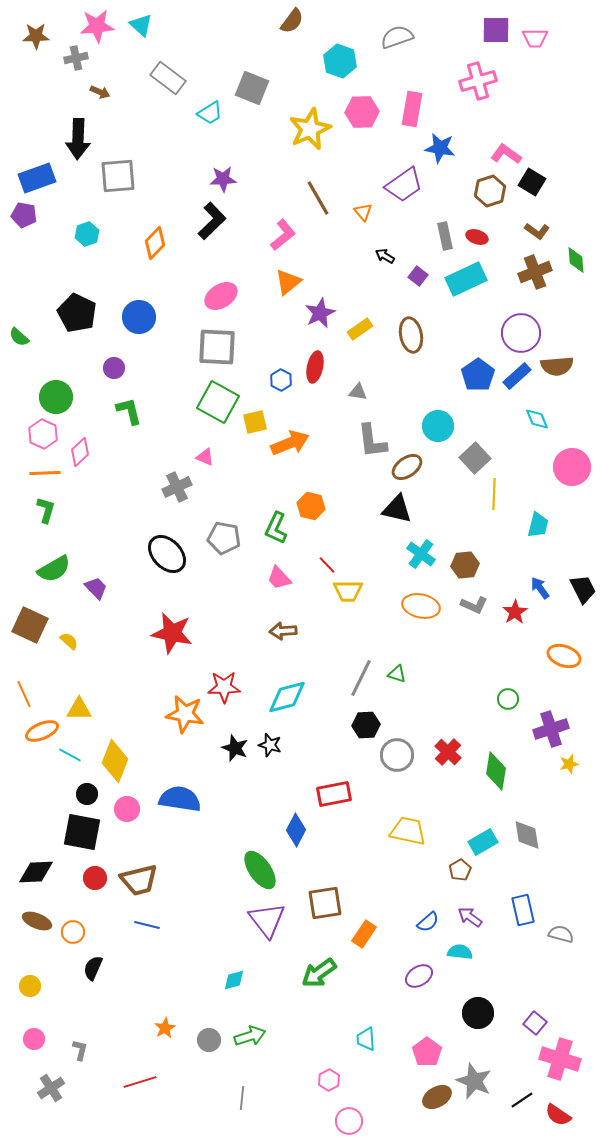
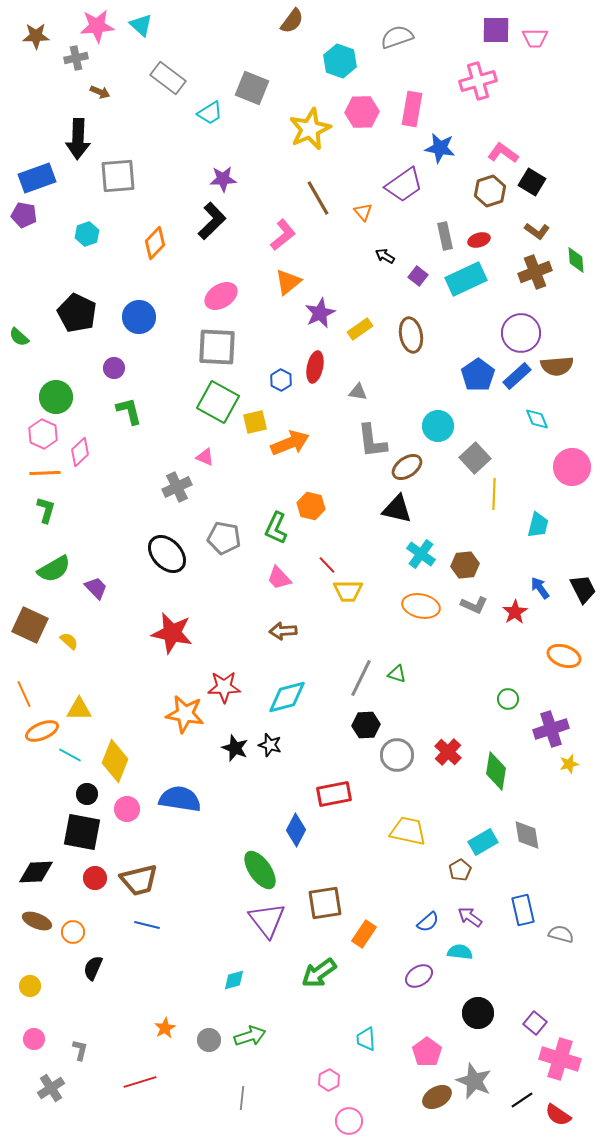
pink L-shape at (506, 154): moved 3 px left, 1 px up
red ellipse at (477, 237): moved 2 px right, 3 px down; rotated 35 degrees counterclockwise
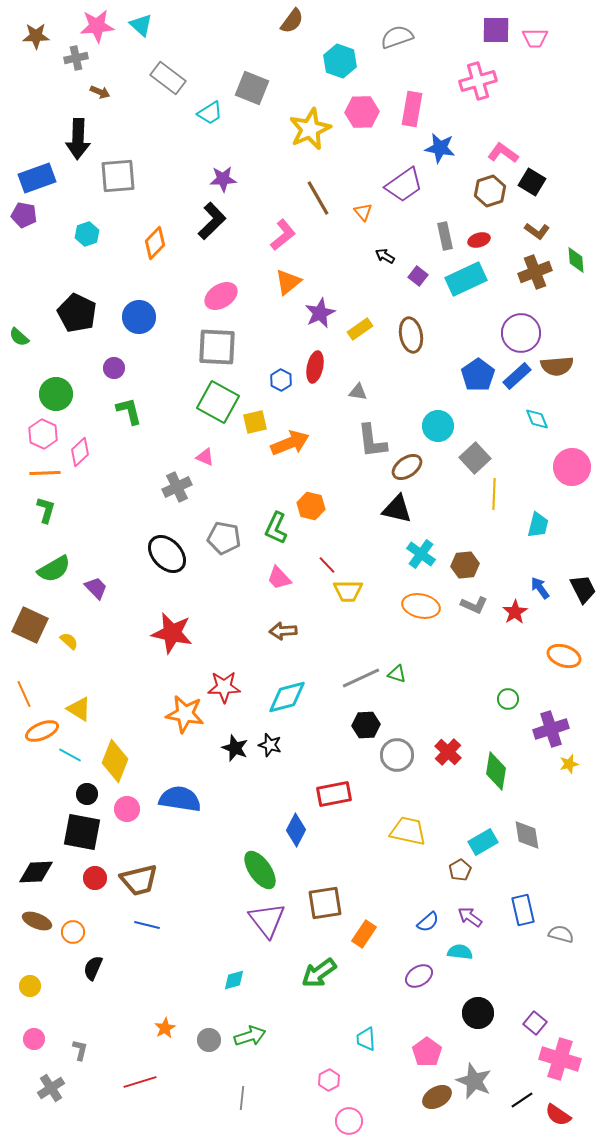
green circle at (56, 397): moved 3 px up
gray line at (361, 678): rotated 39 degrees clockwise
yellow triangle at (79, 709): rotated 32 degrees clockwise
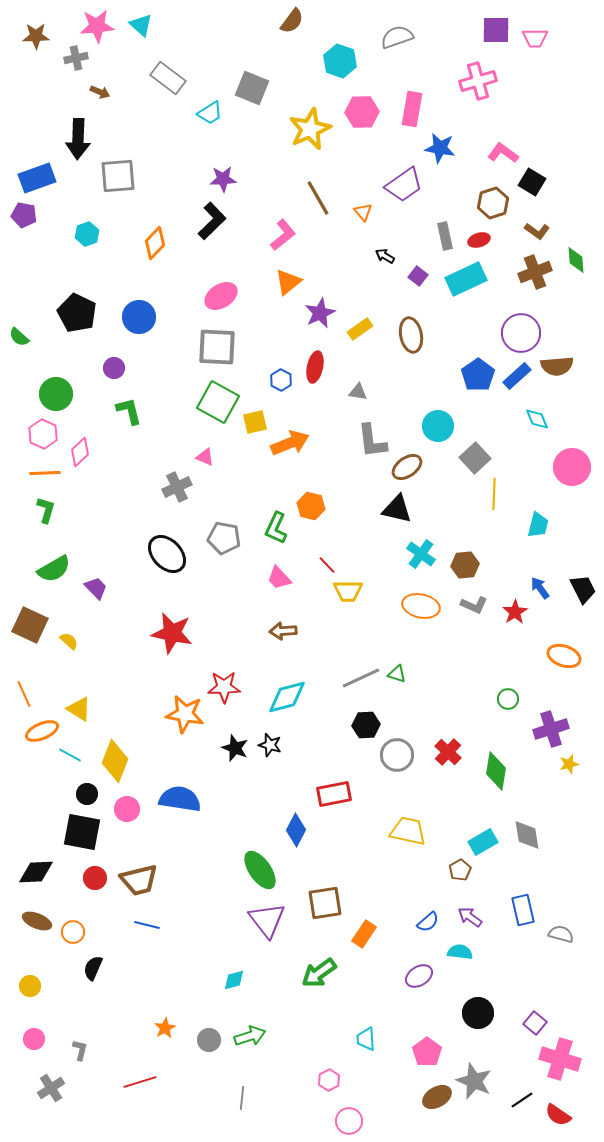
brown hexagon at (490, 191): moved 3 px right, 12 px down
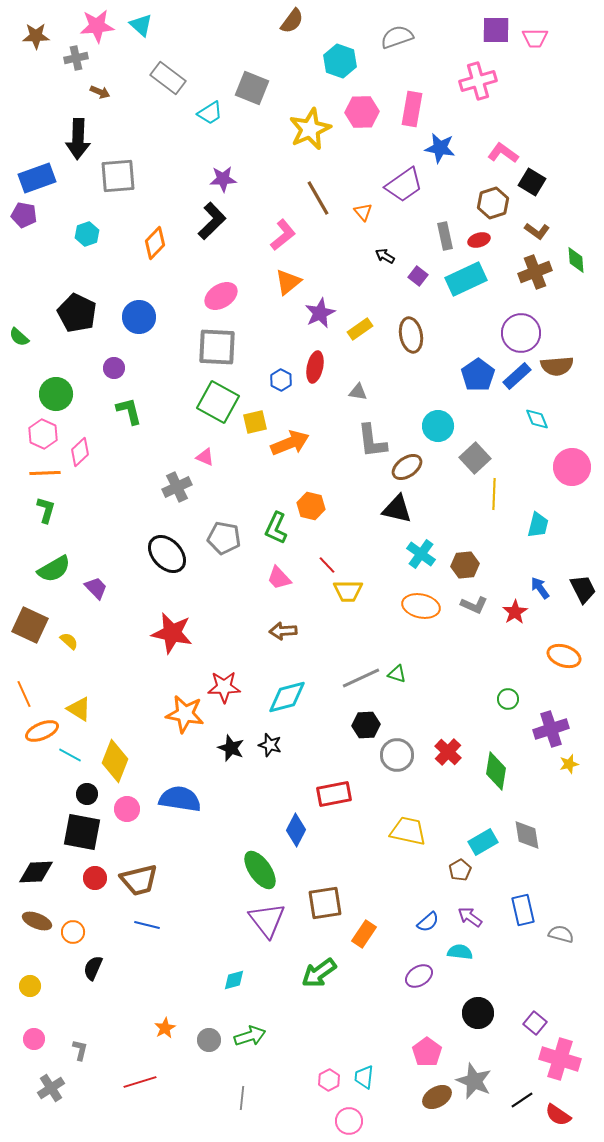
black star at (235, 748): moved 4 px left
cyan trapezoid at (366, 1039): moved 2 px left, 38 px down; rotated 10 degrees clockwise
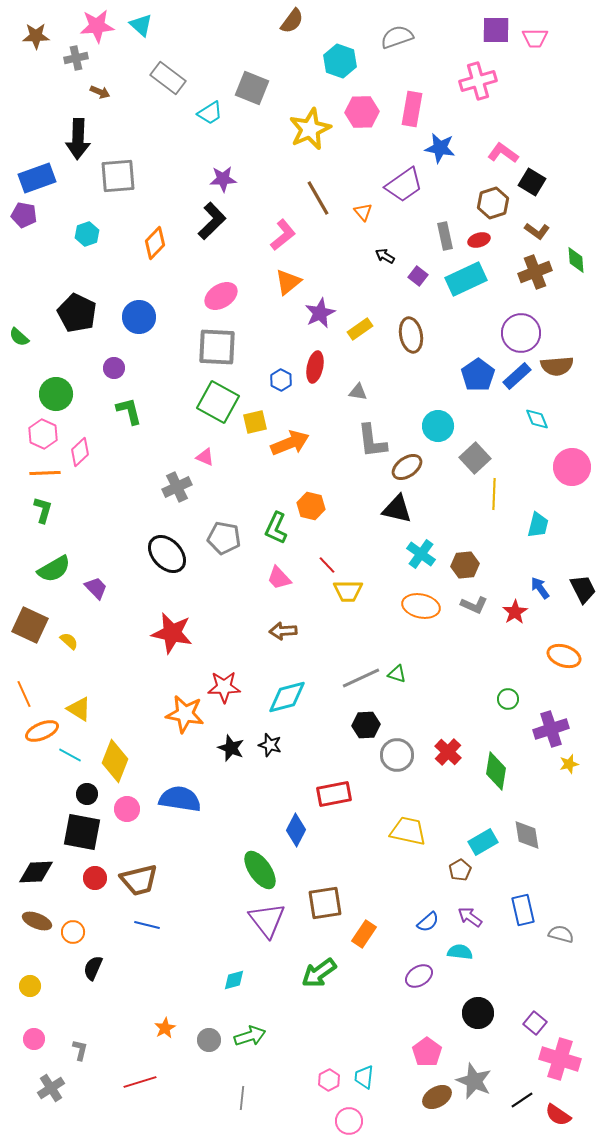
green L-shape at (46, 510): moved 3 px left
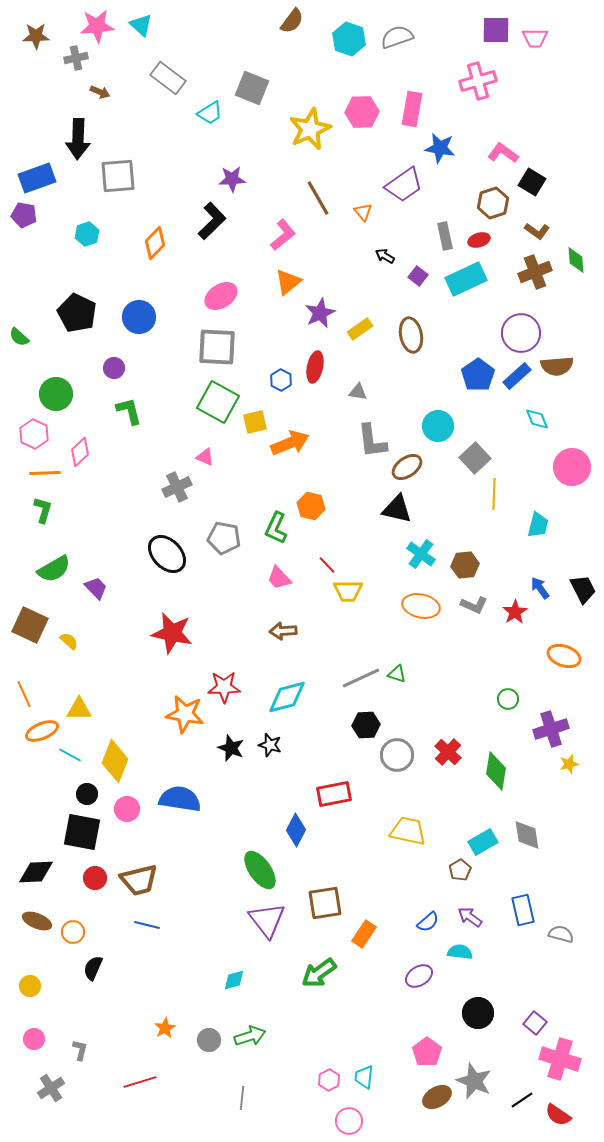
cyan hexagon at (340, 61): moved 9 px right, 22 px up
purple star at (223, 179): moved 9 px right
pink hexagon at (43, 434): moved 9 px left
yellow triangle at (79, 709): rotated 32 degrees counterclockwise
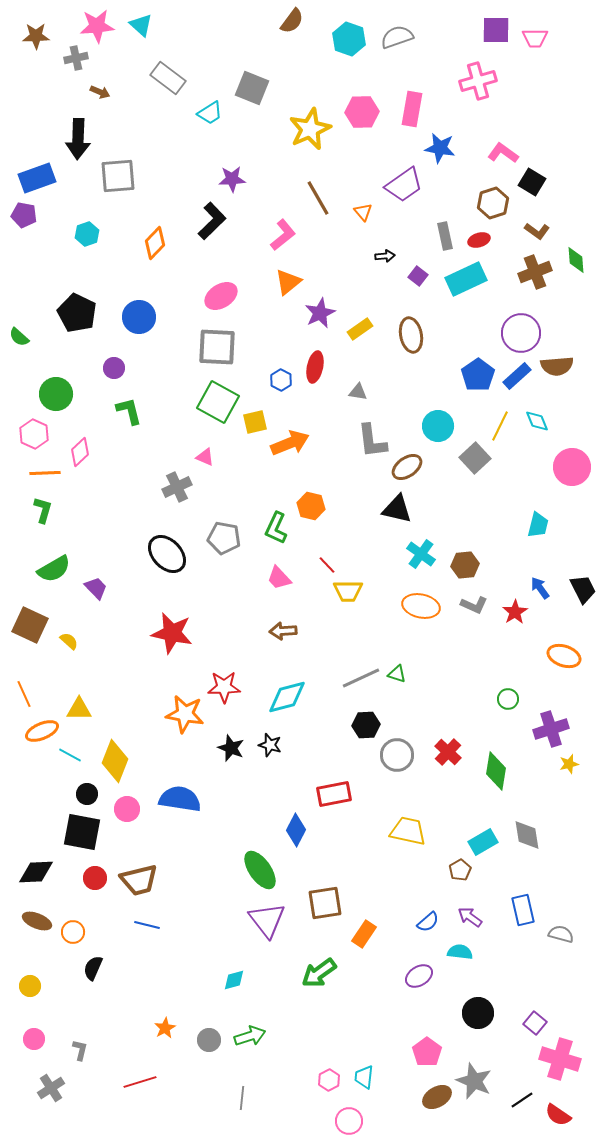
black arrow at (385, 256): rotated 144 degrees clockwise
cyan diamond at (537, 419): moved 2 px down
yellow line at (494, 494): moved 6 px right, 68 px up; rotated 24 degrees clockwise
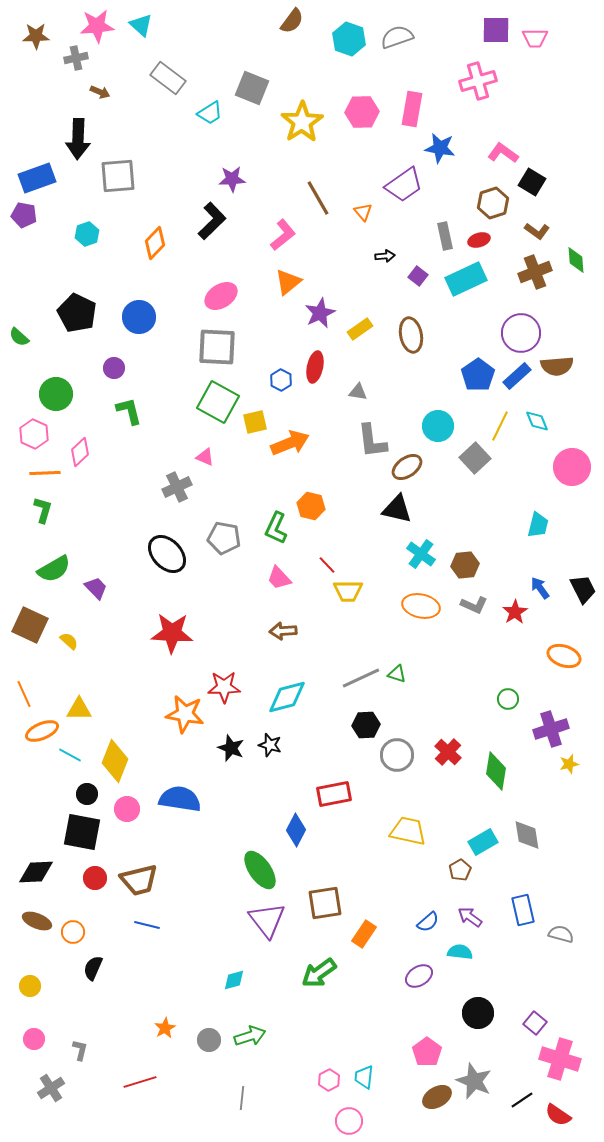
yellow star at (310, 129): moved 8 px left, 7 px up; rotated 9 degrees counterclockwise
red star at (172, 633): rotated 9 degrees counterclockwise
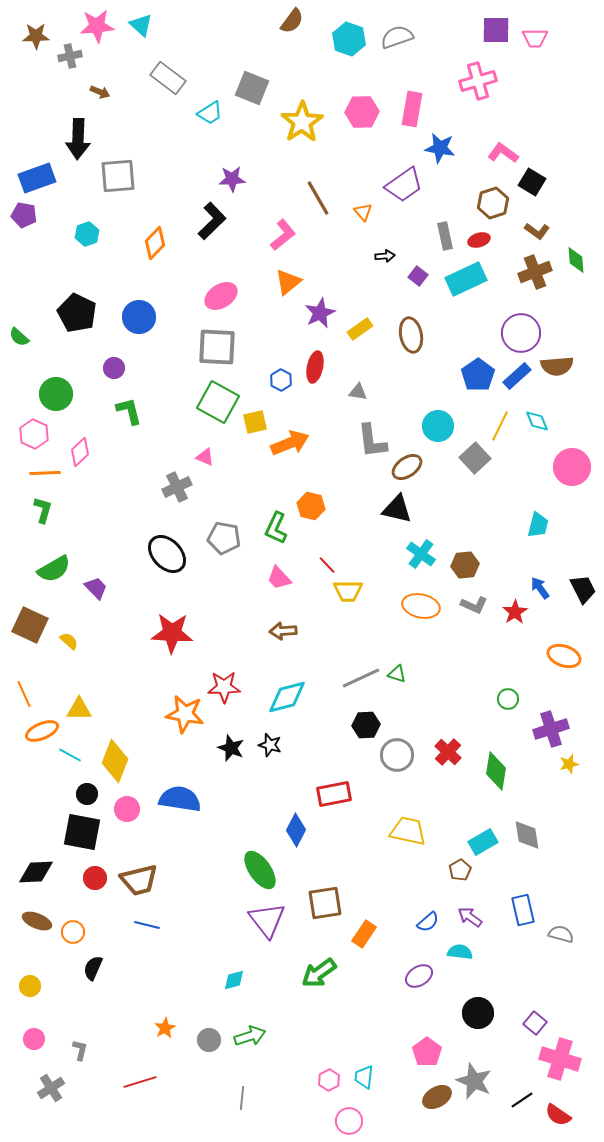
gray cross at (76, 58): moved 6 px left, 2 px up
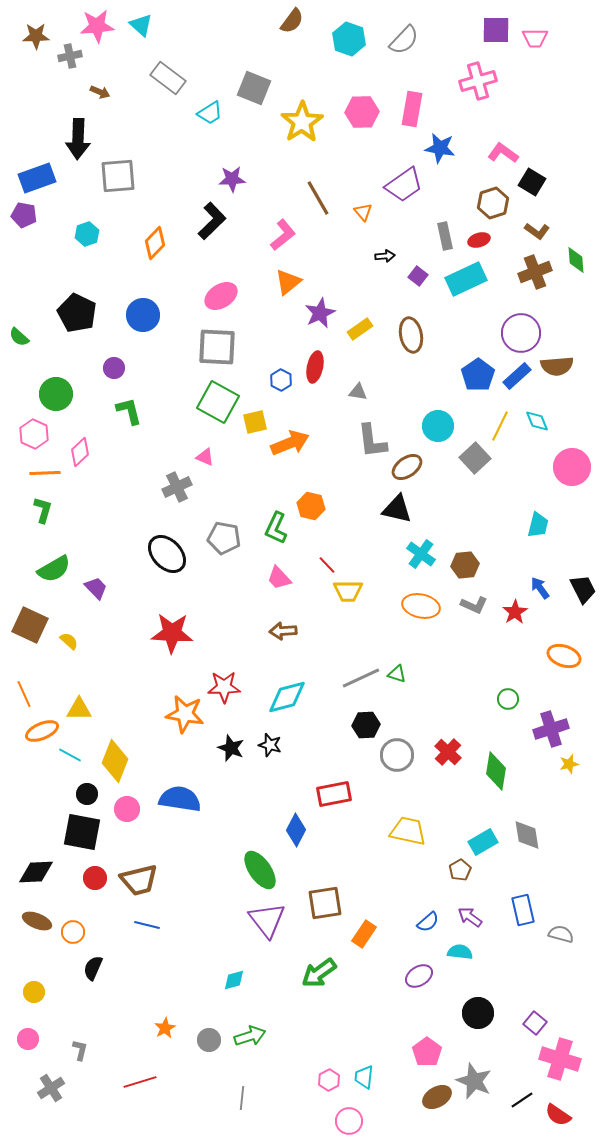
gray semicircle at (397, 37): moved 7 px right, 3 px down; rotated 152 degrees clockwise
gray square at (252, 88): moved 2 px right
blue circle at (139, 317): moved 4 px right, 2 px up
yellow circle at (30, 986): moved 4 px right, 6 px down
pink circle at (34, 1039): moved 6 px left
